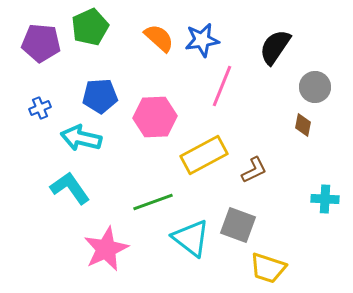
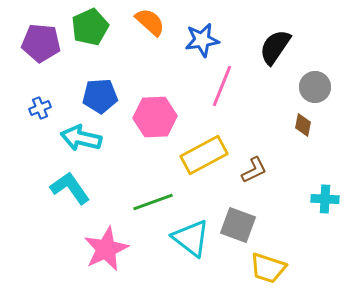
orange semicircle: moved 9 px left, 16 px up
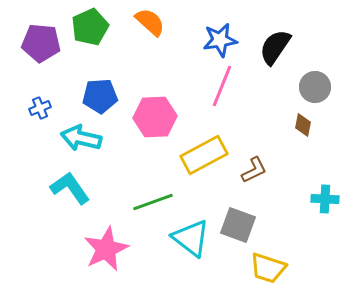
blue star: moved 18 px right
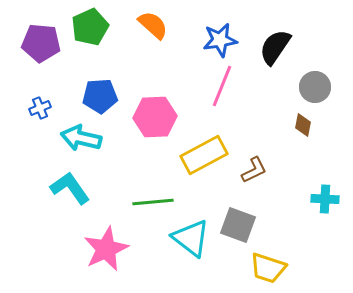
orange semicircle: moved 3 px right, 3 px down
green line: rotated 15 degrees clockwise
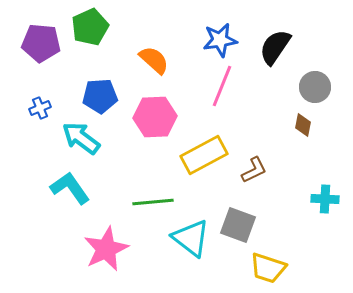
orange semicircle: moved 1 px right, 35 px down
cyan arrow: rotated 24 degrees clockwise
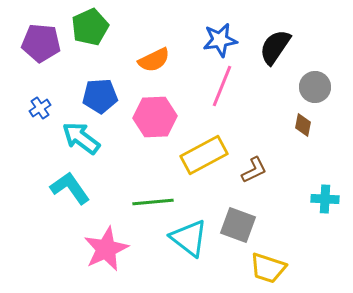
orange semicircle: rotated 112 degrees clockwise
blue cross: rotated 10 degrees counterclockwise
cyan triangle: moved 2 px left
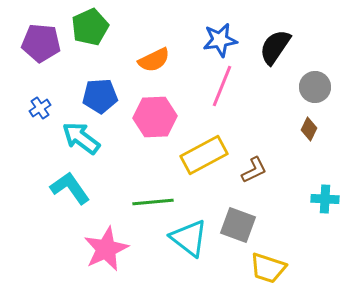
brown diamond: moved 6 px right, 4 px down; rotated 15 degrees clockwise
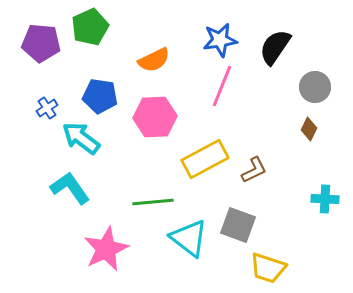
blue pentagon: rotated 12 degrees clockwise
blue cross: moved 7 px right
yellow rectangle: moved 1 px right, 4 px down
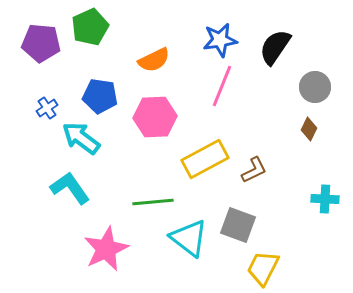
yellow trapezoid: moved 5 px left; rotated 99 degrees clockwise
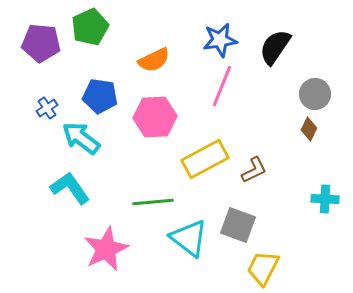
gray circle: moved 7 px down
